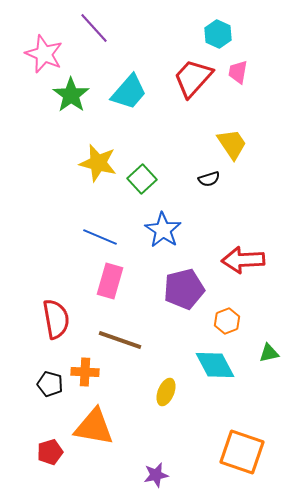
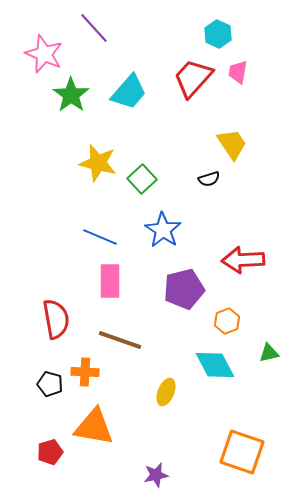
pink rectangle: rotated 16 degrees counterclockwise
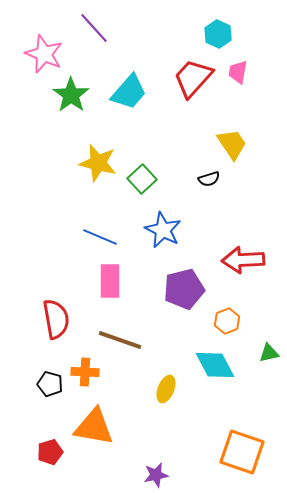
blue star: rotated 6 degrees counterclockwise
yellow ellipse: moved 3 px up
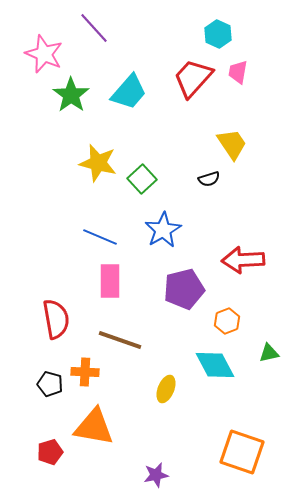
blue star: rotated 15 degrees clockwise
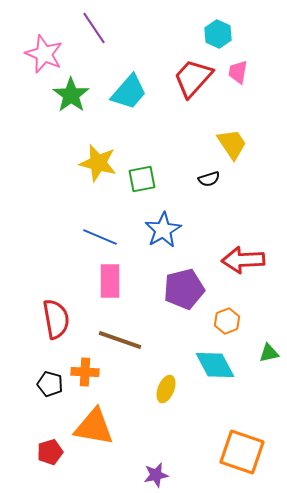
purple line: rotated 8 degrees clockwise
green square: rotated 32 degrees clockwise
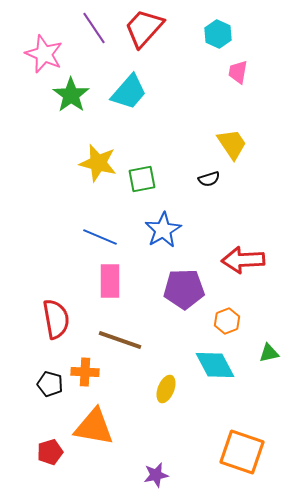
red trapezoid: moved 49 px left, 50 px up
purple pentagon: rotated 12 degrees clockwise
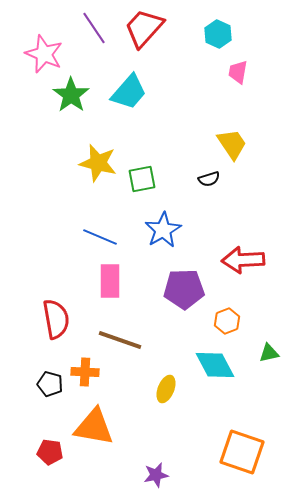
red pentagon: rotated 25 degrees clockwise
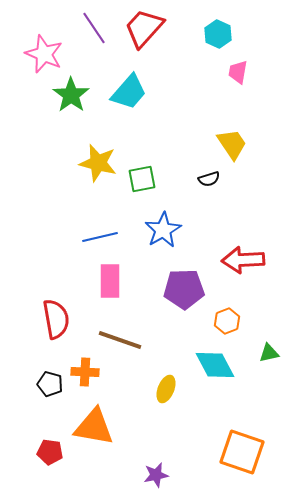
blue line: rotated 36 degrees counterclockwise
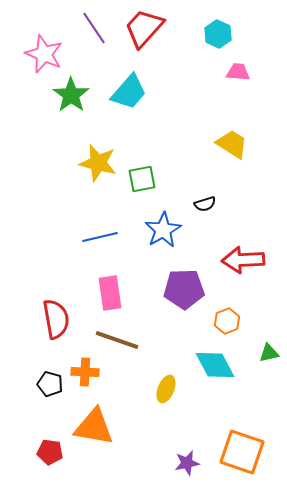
pink trapezoid: rotated 85 degrees clockwise
yellow trapezoid: rotated 24 degrees counterclockwise
black semicircle: moved 4 px left, 25 px down
pink rectangle: moved 12 px down; rotated 8 degrees counterclockwise
brown line: moved 3 px left
purple star: moved 31 px right, 12 px up
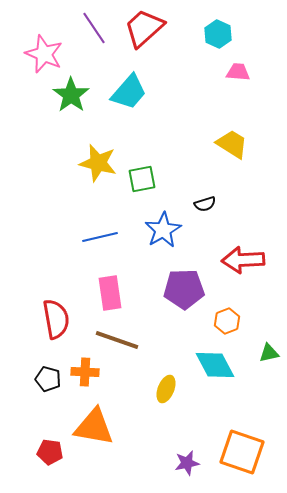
red trapezoid: rotated 6 degrees clockwise
black pentagon: moved 2 px left, 5 px up
